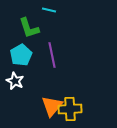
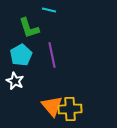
orange triangle: rotated 20 degrees counterclockwise
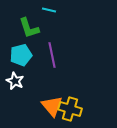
cyan pentagon: rotated 15 degrees clockwise
yellow cross: rotated 20 degrees clockwise
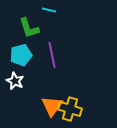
orange triangle: rotated 15 degrees clockwise
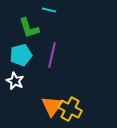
purple line: rotated 25 degrees clockwise
yellow cross: rotated 10 degrees clockwise
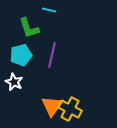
white star: moved 1 px left, 1 px down
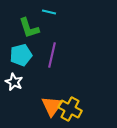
cyan line: moved 2 px down
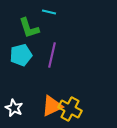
white star: moved 26 px down
orange triangle: rotated 30 degrees clockwise
